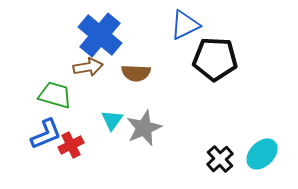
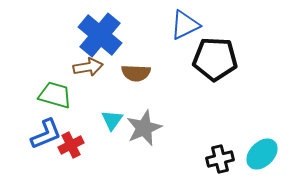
black cross: rotated 28 degrees clockwise
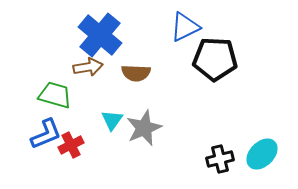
blue triangle: moved 2 px down
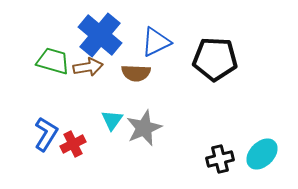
blue triangle: moved 29 px left, 15 px down
green trapezoid: moved 2 px left, 34 px up
blue L-shape: rotated 36 degrees counterclockwise
red cross: moved 2 px right, 1 px up
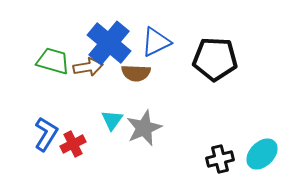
blue cross: moved 9 px right, 8 px down
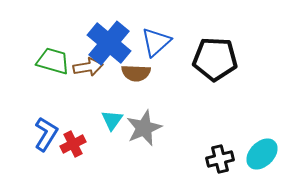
blue triangle: rotated 16 degrees counterclockwise
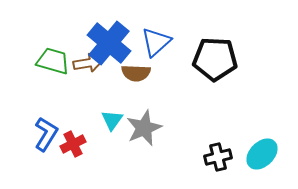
brown arrow: moved 4 px up
black cross: moved 2 px left, 2 px up
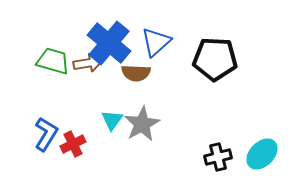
gray star: moved 2 px left, 4 px up; rotated 6 degrees counterclockwise
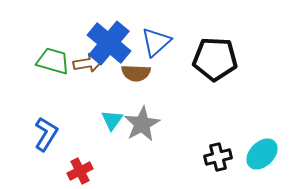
red cross: moved 7 px right, 27 px down
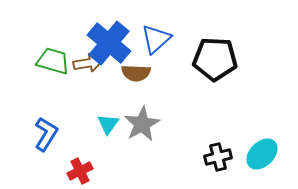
blue triangle: moved 3 px up
cyan triangle: moved 4 px left, 4 px down
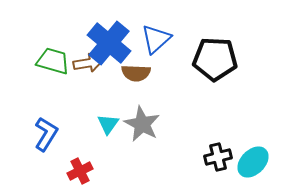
gray star: rotated 15 degrees counterclockwise
cyan ellipse: moved 9 px left, 8 px down
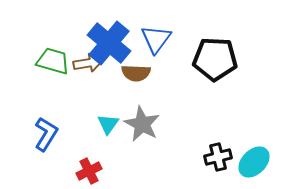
blue triangle: rotated 12 degrees counterclockwise
cyan ellipse: moved 1 px right
red cross: moved 9 px right
